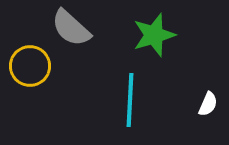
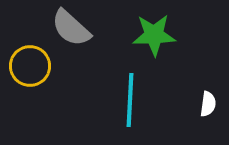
green star: rotated 15 degrees clockwise
white semicircle: rotated 15 degrees counterclockwise
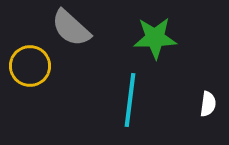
green star: moved 1 px right, 3 px down
cyan line: rotated 4 degrees clockwise
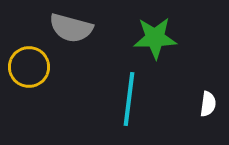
gray semicircle: rotated 27 degrees counterclockwise
yellow circle: moved 1 px left, 1 px down
cyan line: moved 1 px left, 1 px up
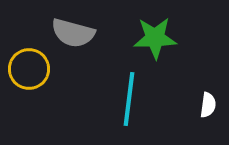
gray semicircle: moved 2 px right, 5 px down
yellow circle: moved 2 px down
white semicircle: moved 1 px down
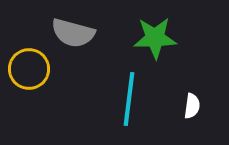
white semicircle: moved 16 px left, 1 px down
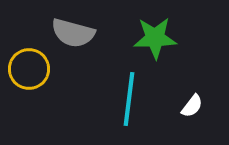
white semicircle: rotated 30 degrees clockwise
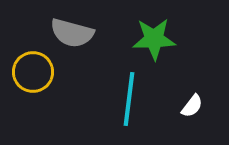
gray semicircle: moved 1 px left
green star: moved 1 px left, 1 px down
yellow circle: moved 4 px right, 3 px down
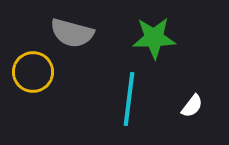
green star: moved 1 px up
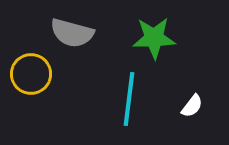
yellow circle: moved 2 px left, 2 px down
